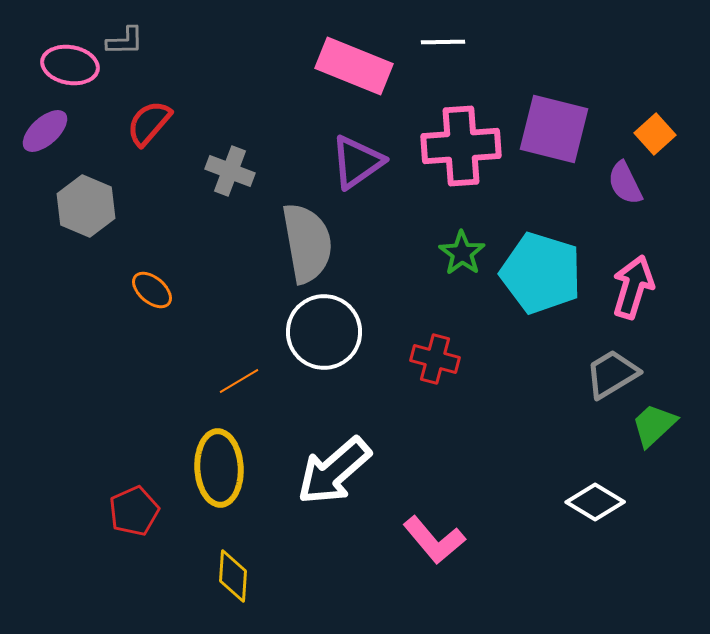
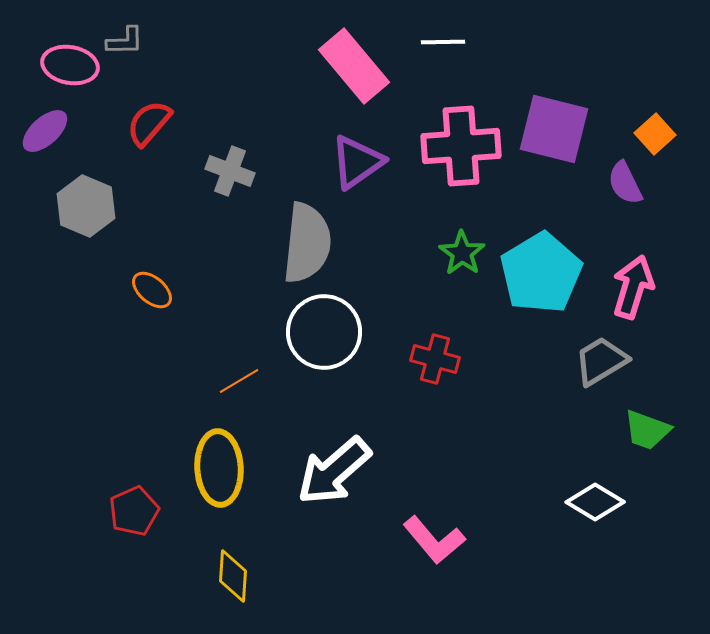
pink rectangle: rotated 28 degrees clockwise
gray semicircle: rotated 16 degrees clockwise
cyan pentagon: rotated 24 degrees clockwise
gray trapezoid: moved 11 px left, 13 px up
green trapezoid: moved 7 px left, 5 px down; rotated 117 degrees counterclockwise
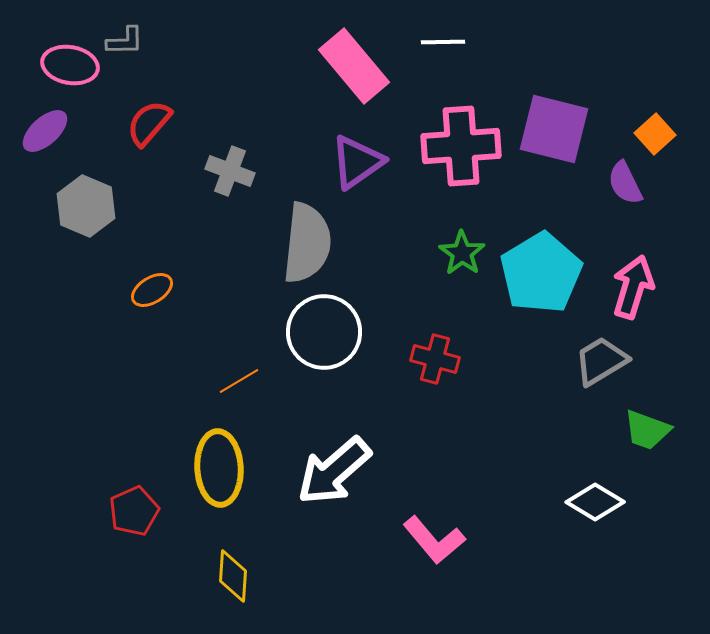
orange ellipse: rotated 72 degrees counterclockwise
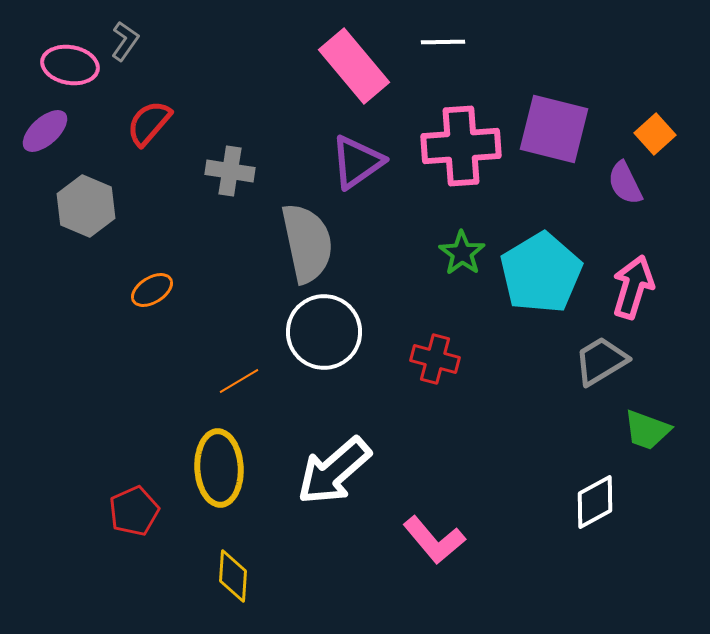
gray L-shape: rotated 54 degrees counterclockwise
gray cross: rotated 12 degrees counterclockwise
gray semicircle: rotated 18 degrees counterclockwise
white diamond: rotated 60 degrees counterclockwise
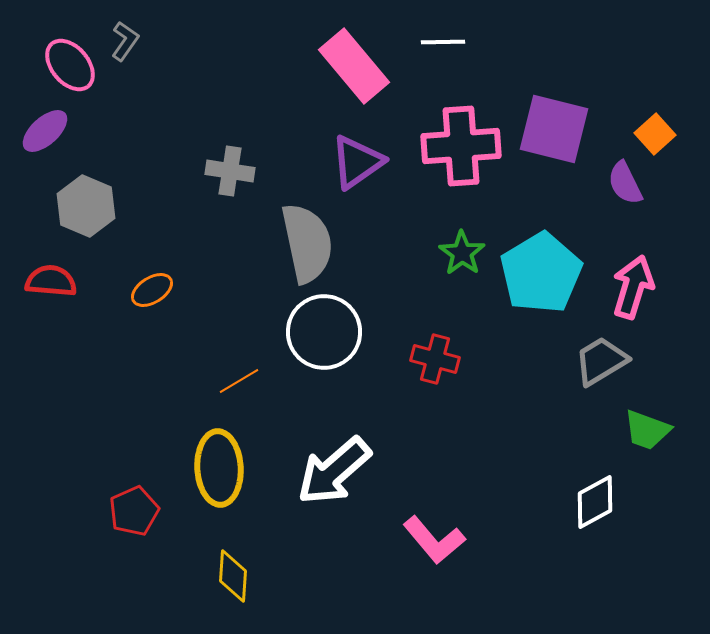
pink ellipse: rotated 40 degrees clockwise
red semicircle: moved 98 px left, 158 px down; rotated 54 degrees clockwise
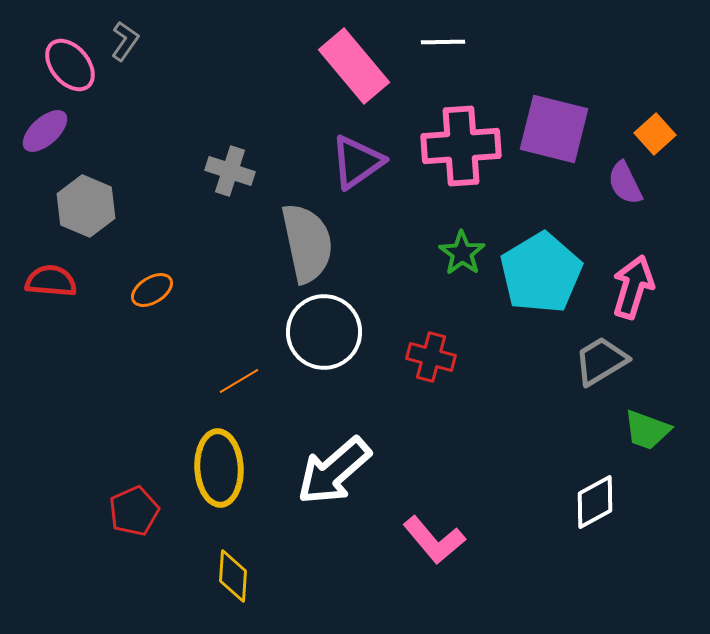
gray cross: rotated 9 degrees clockwise
red cross: moved 4 px left, 2 px up
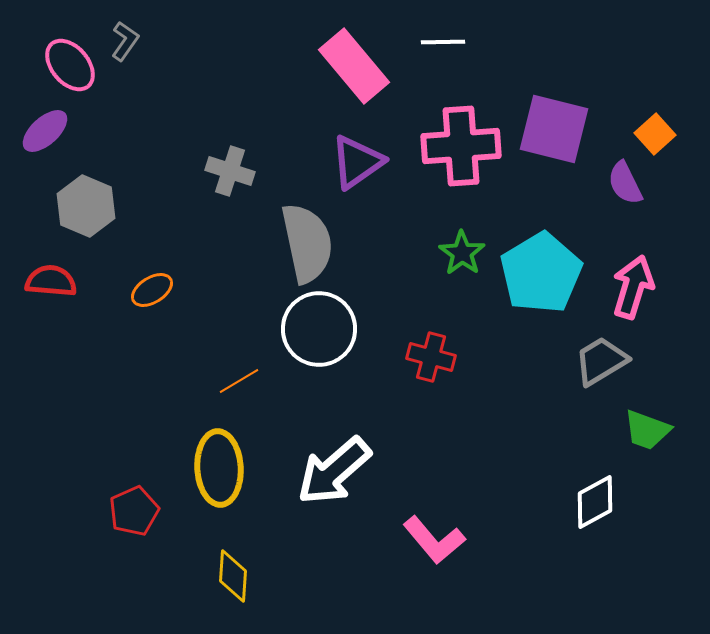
white circle: moved 5 px left, 3 px up
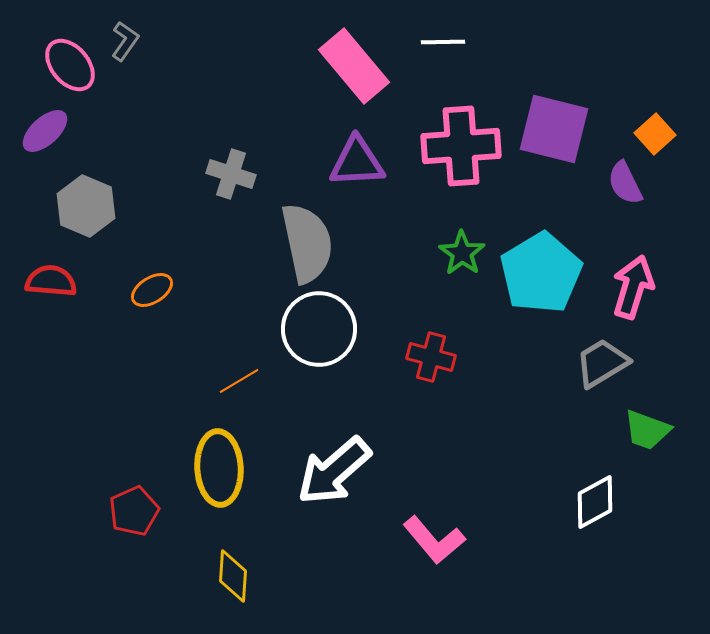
purple triangle: rotated 32 degrees clockwise
gray cross: moved 1 px right, 3 px down
gray trapezoid: moved 1 px right, 2 px down
